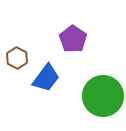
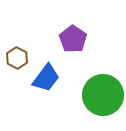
green circle: moved 1 px up
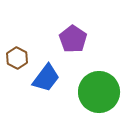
green circle: moved 4 px left, 3 px up
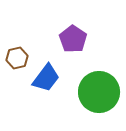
brown hexagon: rotated 20 degrees clockwise
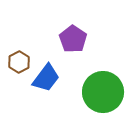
brown hexagon: moved 2 px right, 4 px down; rotated 15 degrees counterclockwise
green circle: moved 4 px right
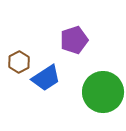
purple pentagon: moved 1 px right, 1 px down; rotated 20 degrees clockwise
blue trapezoid: rotated 20 degrees clockwise
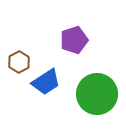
blue trapezoid: moved 4 px down
green circle: moved 6 px left, 2 px down
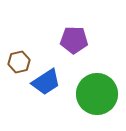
purple pentagon: rotated 20 degrees clockwise
brown hexagon: rotated 15 degrees clockwise
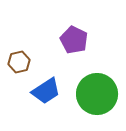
purple pentagon: rotated 24 degrees clockwise
blue trapezoid: moved 9 px down
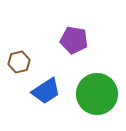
purple pentagon: rotated 16 degrees counterclockwise
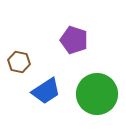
purple pentagon: rotated 8 degrees clockwise
brown hexagon: rotated 25 degrees clockwise
